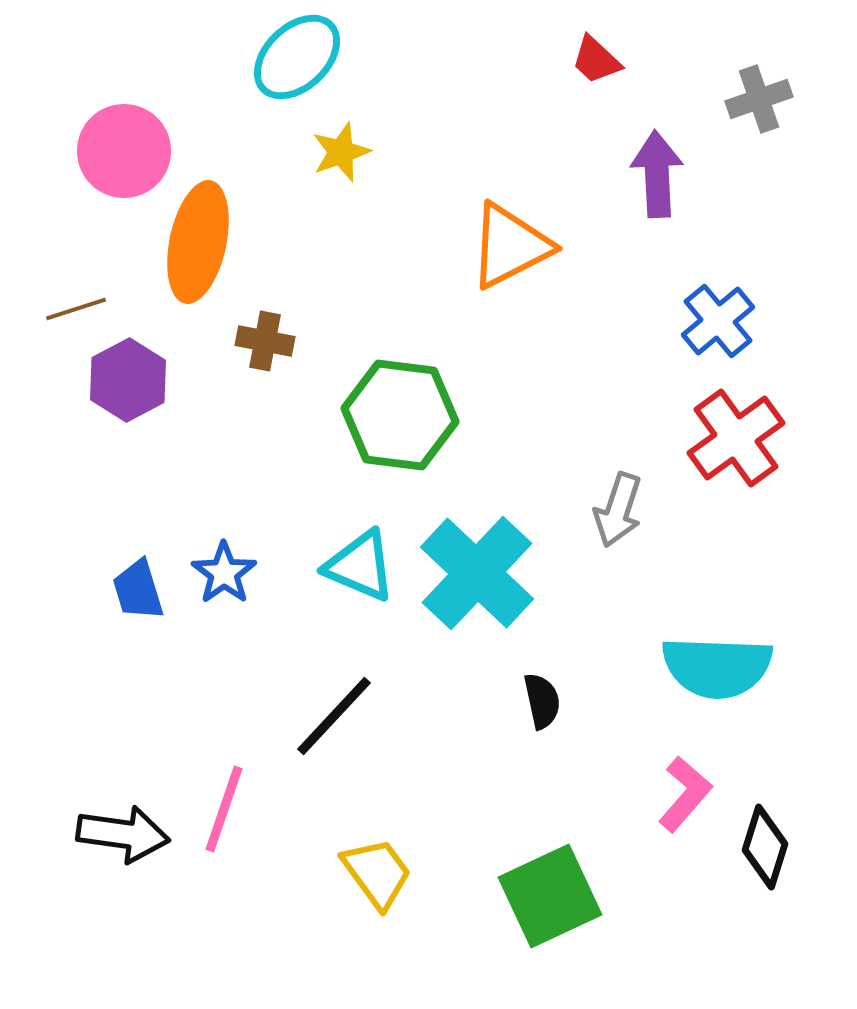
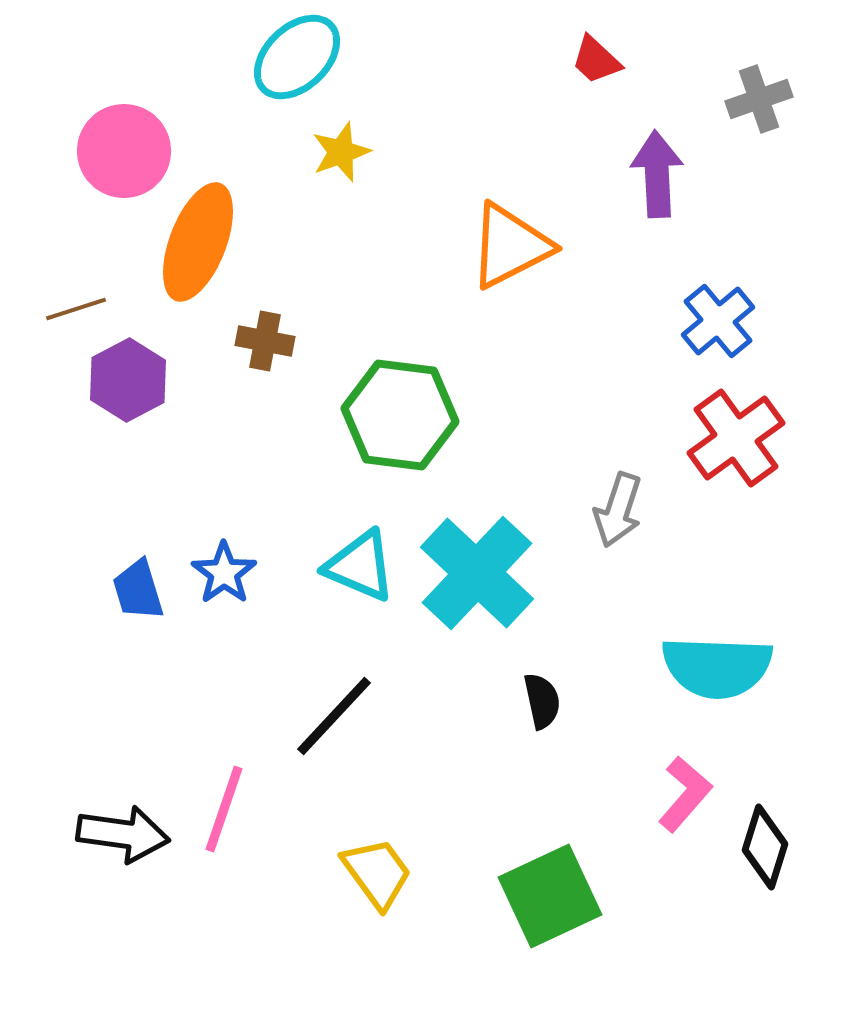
orange ellipse: rotated 9 degrees clockwise
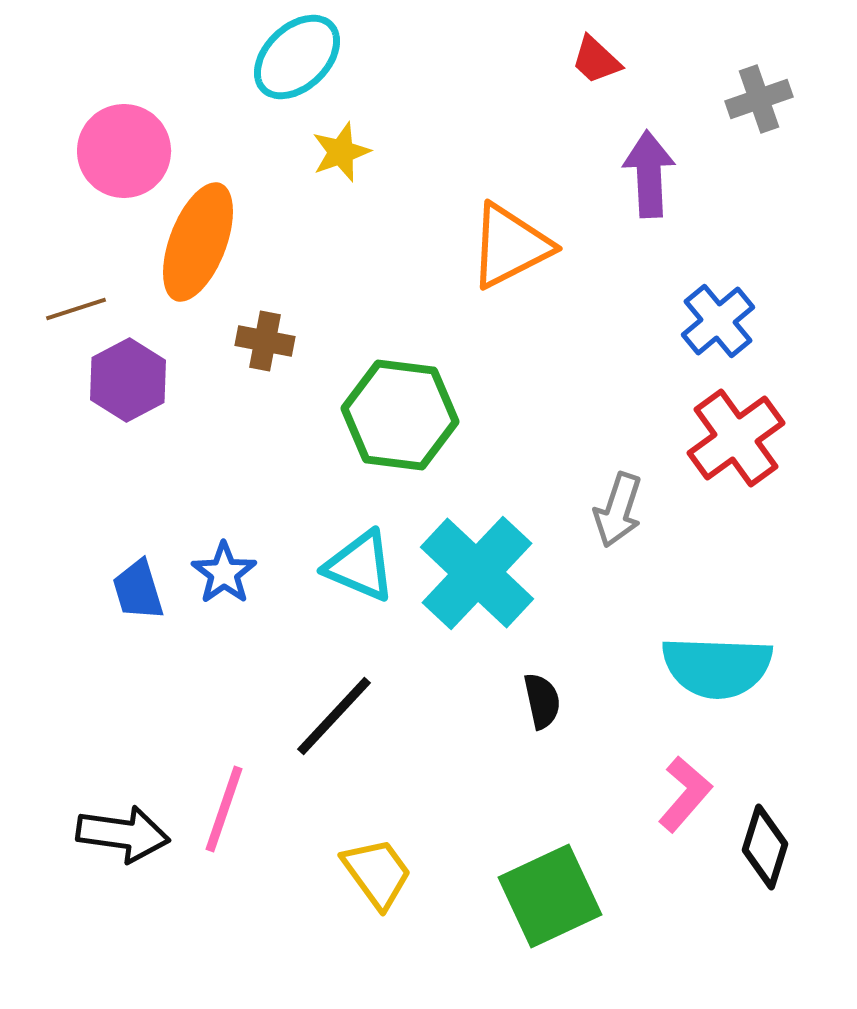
purple arrow: moved 8 px left
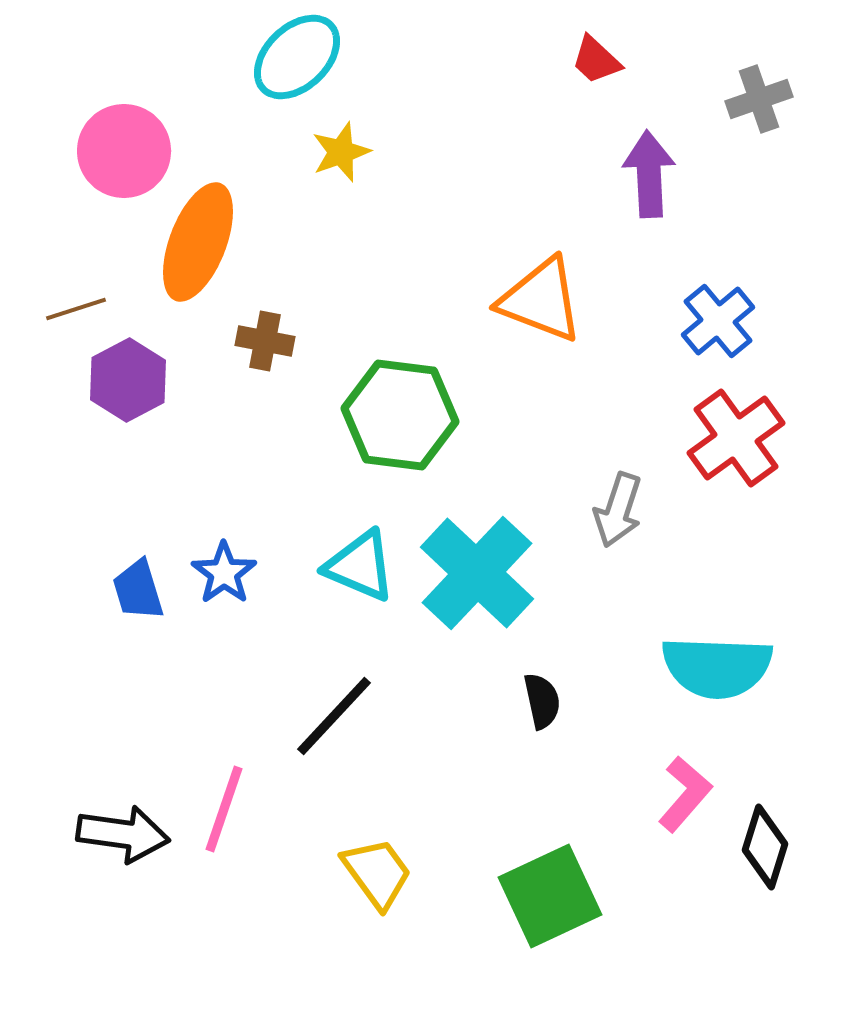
orange triangle: moved 31 px right, 54 px down; rotated 48 degrees clockwise
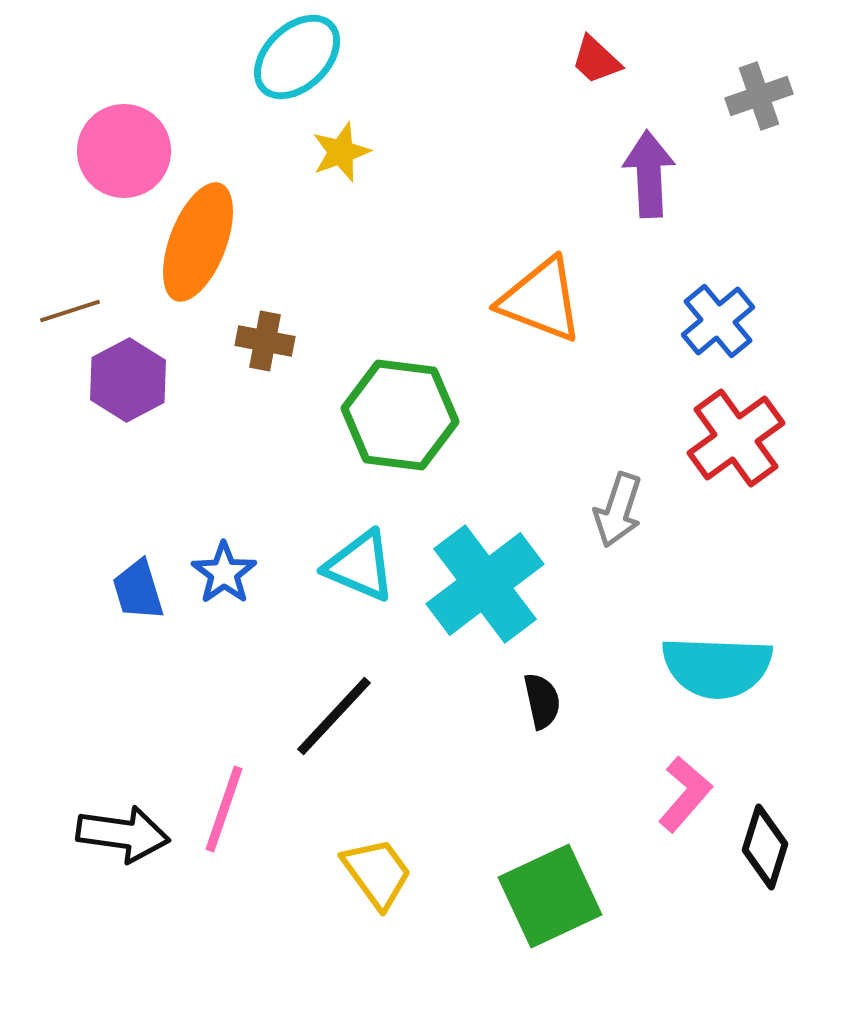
gray cross: moved 3 px up
brown line: moved 6 px left, 2 px down
cyan cross: moved 8 px right, 11 px down; rotated 10 degrees clockwise
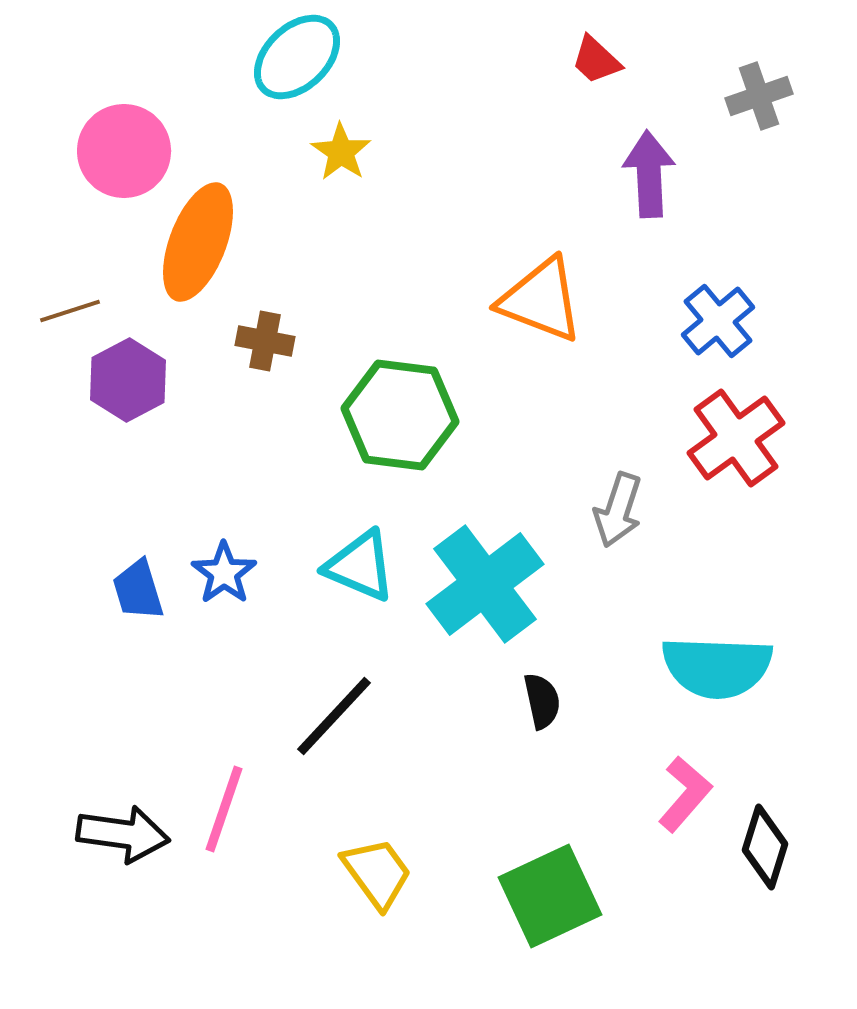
yellow star: rotated 18 degrees counterclockwise
